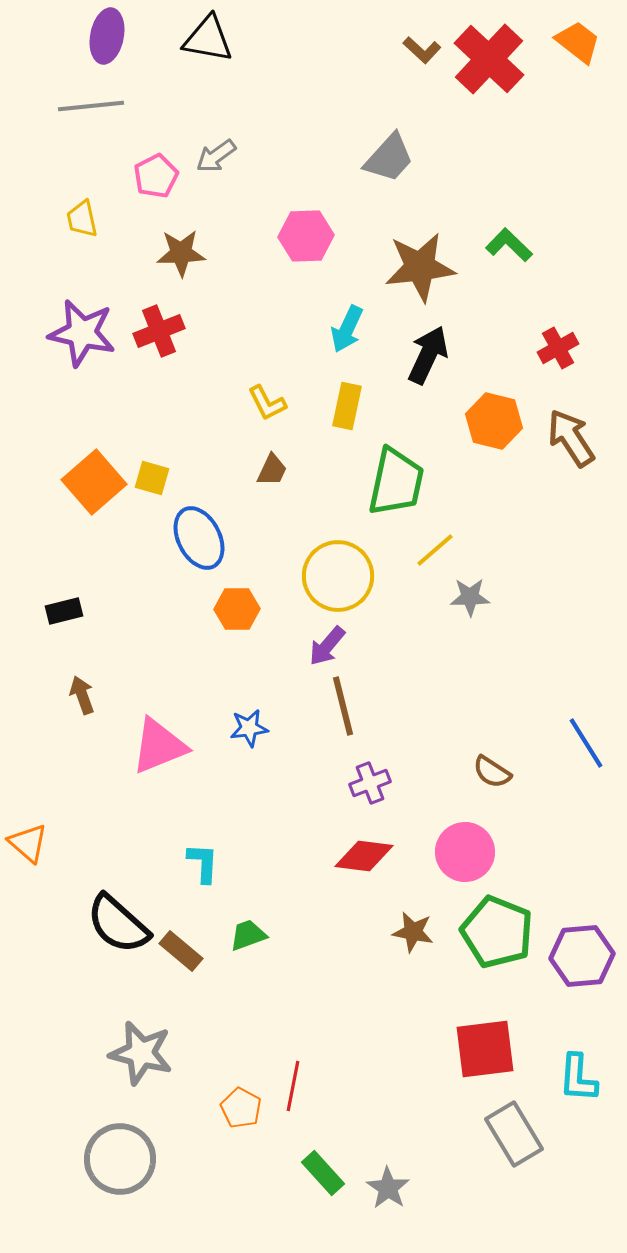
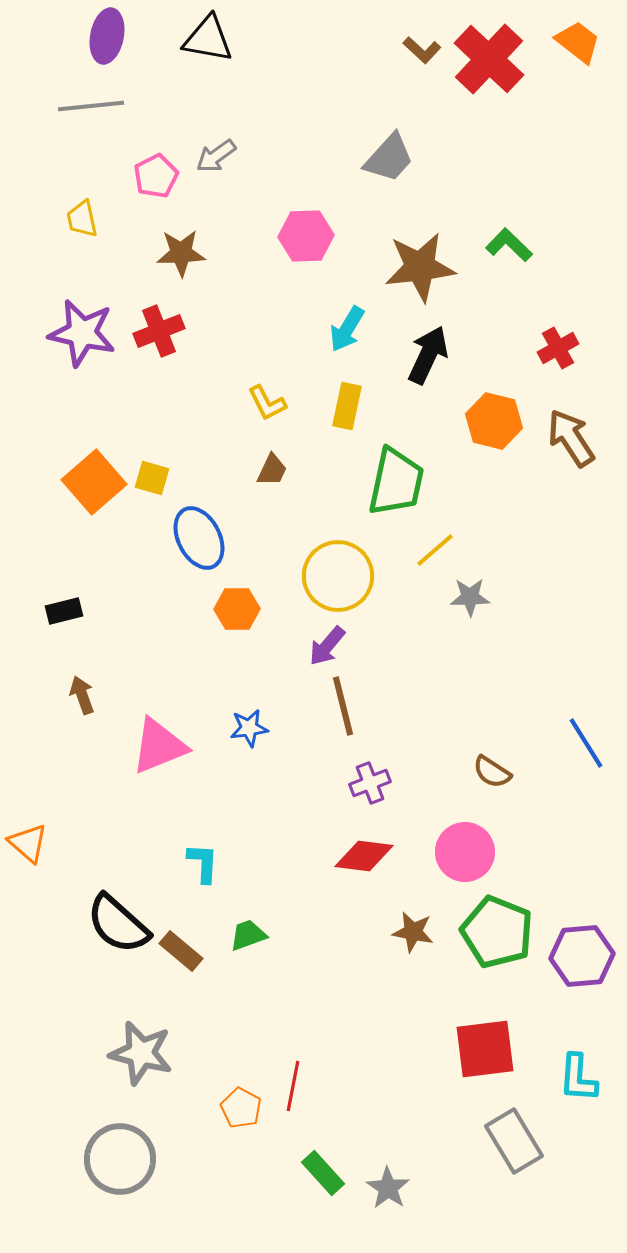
cyan arrow at (347, 329): rotated 6 degrees clockwise
gray rectangle at (514, 1134): moved 7 px down
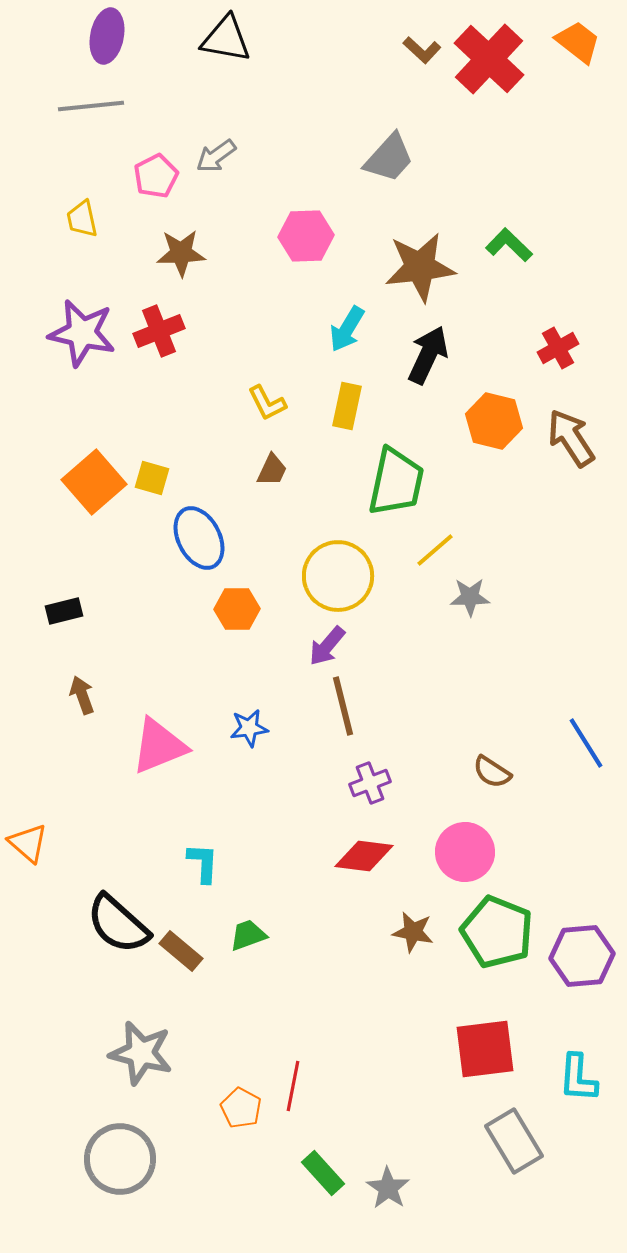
black triangle at (208, 39): moved 18 px right
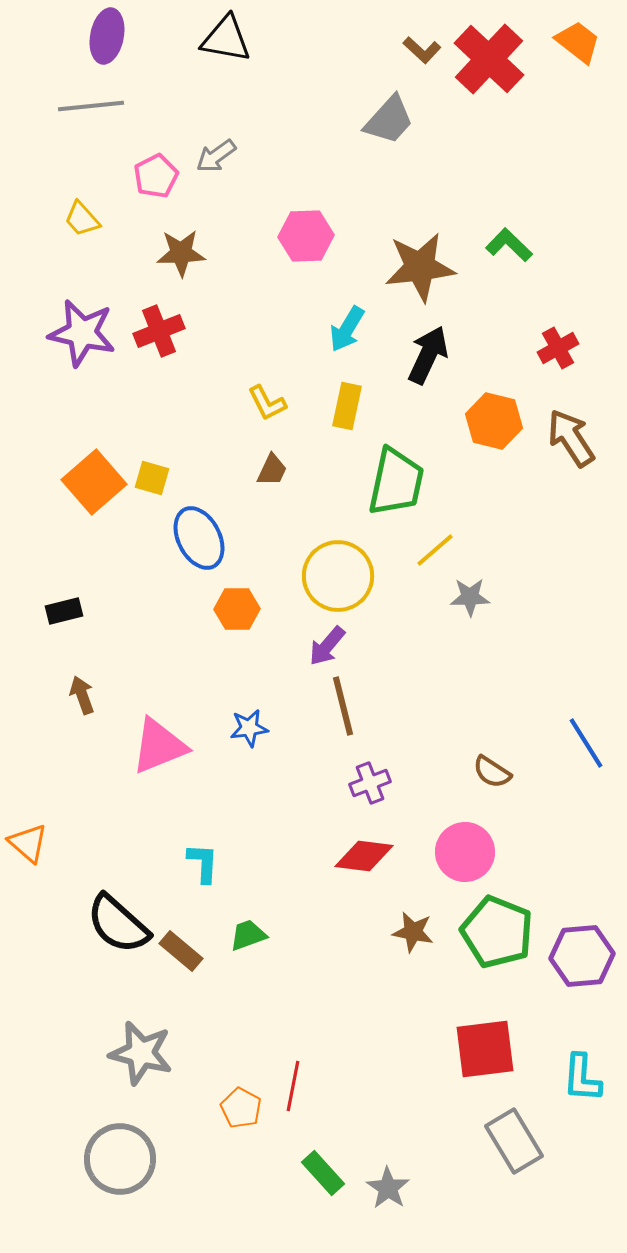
gray trapezoid at (389, 158): moved 38 px up
yellow trapezoid at (82, 219): rotated 30 degrees counterclockwise
cyan L-shape at (578, 1078): moved 4 px right
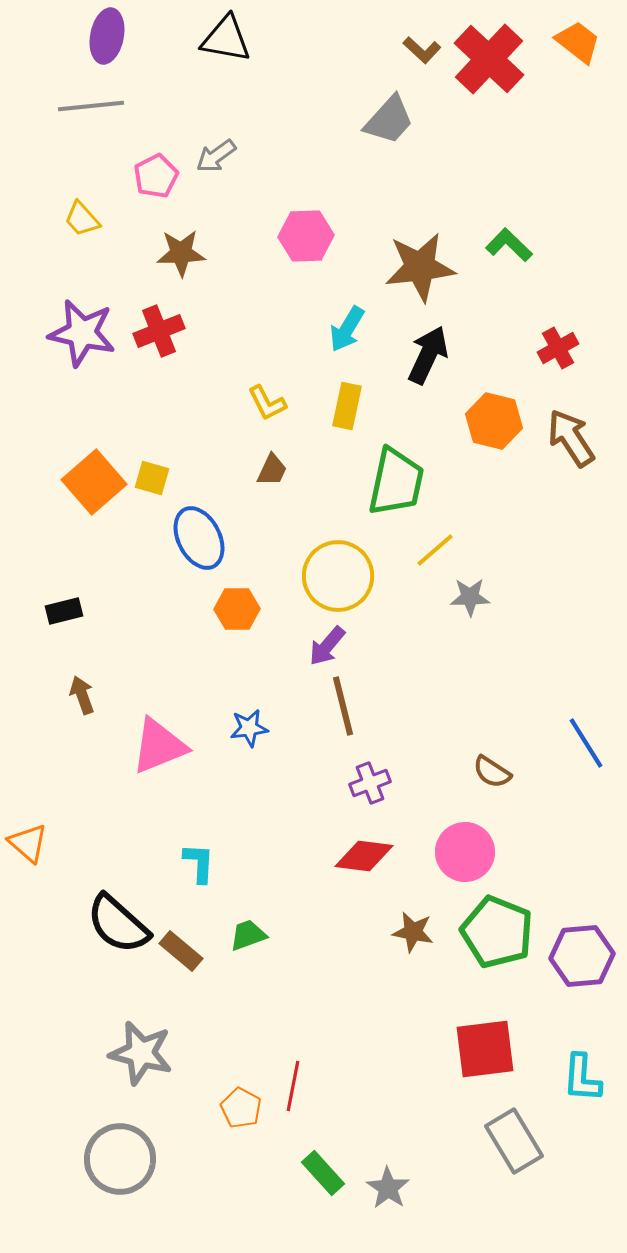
cyan L-shape at (203, 863): moved 4 px left
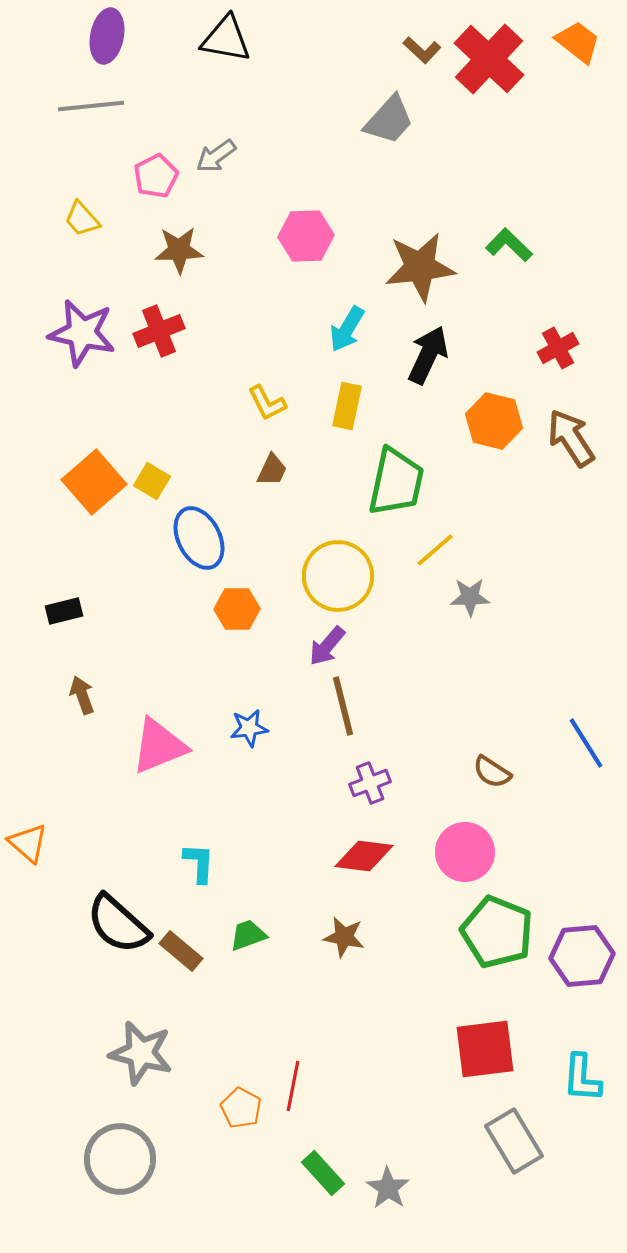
brown star at (181, 253): moved 2 px left, 3 px up
yellow square at (152, 478): moved 3 px down; rotated 15 degrees clockwise
brown star at (413, 932): moved 69 px left, 5 px down
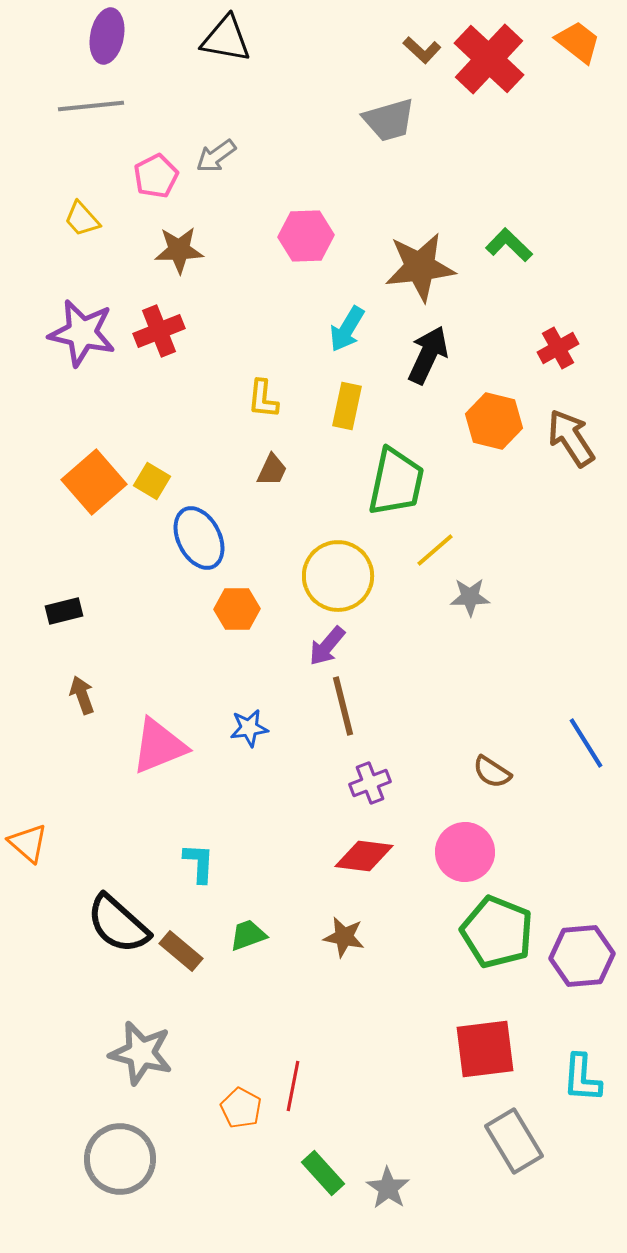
gray trapezoid at (389, 120): rotated 32 degrees clockwise
yellow L-shape at (267, 403): moved 4 px left, 4 px up; rotated 33 degrees clockwise
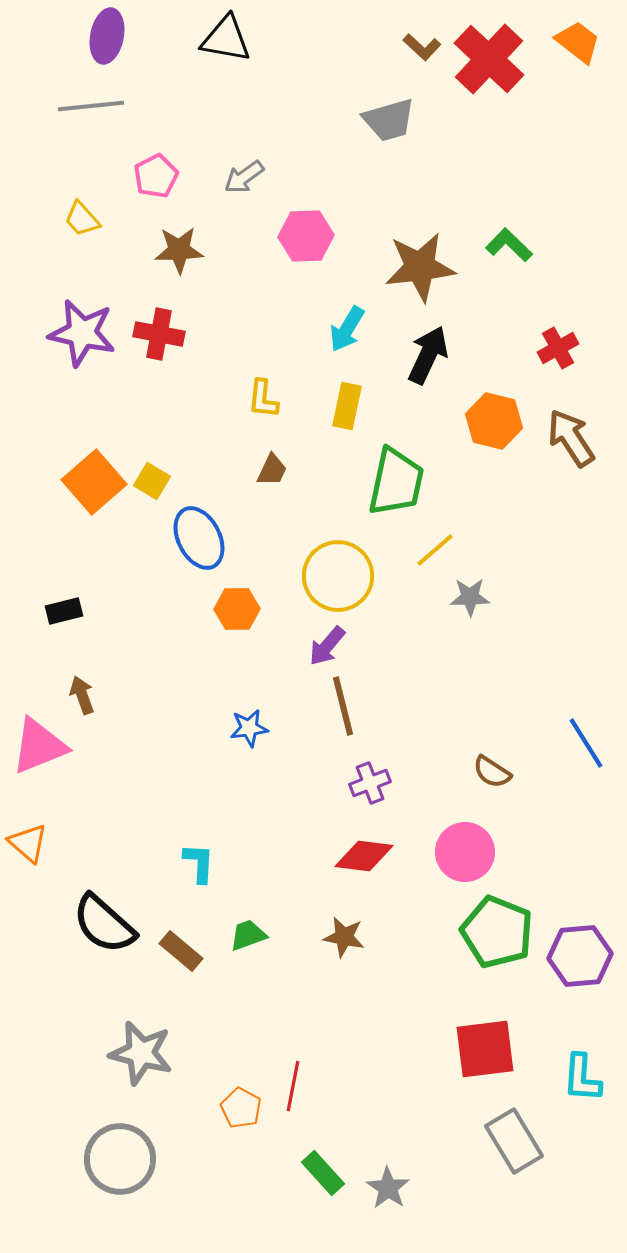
brown L-shape at (422, 50): moved 3 px up
gray arrow at (216, 156): moved 28 px right, 21 px down
red cross at (159, 331): moved 3 px down; rotated 33 degrees clockwise
pink triangle at (159, 746): moved 120 px left
black semicircle at (118, 924): moved 14 px left
purple hexagon at (582, 956): moved 2 px left
